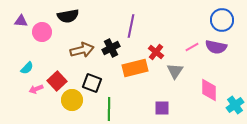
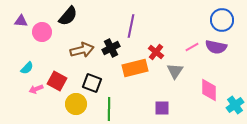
black semicircle: rotated 40 degrees counterclockwise
red square: rotated 18 degrees counterclockwise
yellow circle: moved 4 px right, 4 px down
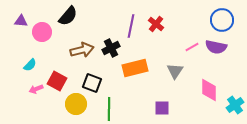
red cross: moved 28 px up
cyan semicircle: moved 3 px right, 3 px up
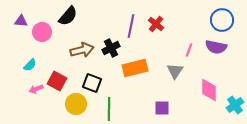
pink line: moved 3 px left, 3 px down; rotated 40 degrees counterclockwise
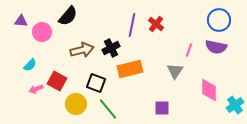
blue circle: moved 3 px left
purple line: moved 1 px right, 1 px up
orange rectangle: moved 5 px left, 1 px down
black square: moved 4 px right
green line: moved 1 px left; rotated 40 degrees counterclockwise
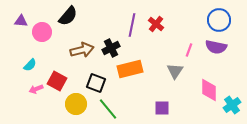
cyan cross: moved 3 px left
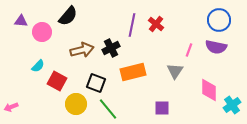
cyan semicircle: moved 8 px right, 1 px down
orange rectangle: moved 3 px right, 3 px down
pink arrow: moved 25 px left, 18 px down
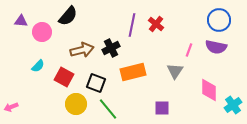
red square: moved 7 px right, 4 px up
cyan cross: moved 1 px right
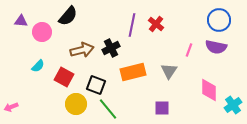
gray triangle: moved 6 px left
black square: moved 2 px down
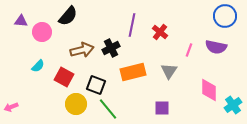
blue circle: moved 6 px right, 4 px up
red cross: moved 4 px right, 8 px down
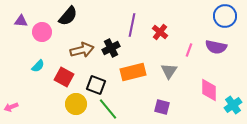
purple square: moved 1 px up; rotated 14 degrees clockwise
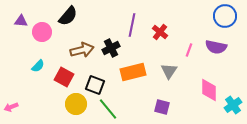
black square: moved 1 px left
